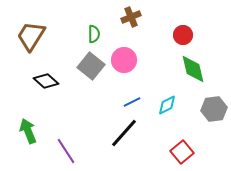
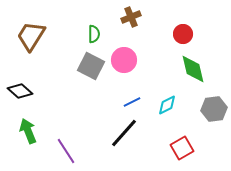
red circle: moved 1 px up
gray square: rotated 12 degrees counterclockwise
black diamond: moved 26 px left, 10 px down
red square: moved 4 px up; rotated 10 degrees clockwise
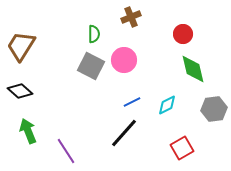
brown trapezoid: moved 10 px left, 10 px down
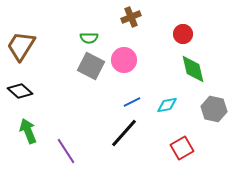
green semicircle: moved 5 px left, 4 px down; rotated 90 degrees clockwise
cyan diamond: rotated 15 degrees clockwise
gray hexagon: rotated 20 degrees clockwise
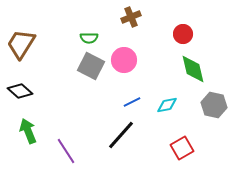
brown trapezoid: moved 2 px up
gray hexagon: moved 4 px up
black line: moved 3 px left, 2 px down
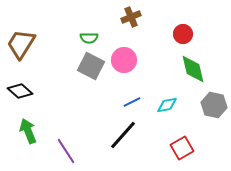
black line: moved 2 px right
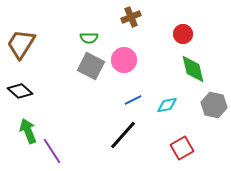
blue line: moved 1 px right, 2 px up
purple line: moved 14 px left
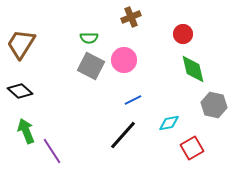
cyan diamond: moved 2 px right, 18 px down
green arrow: moved 2 px left
red square: moved 10 px right
